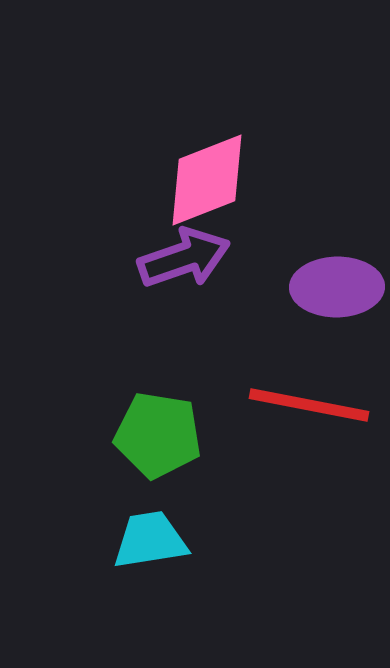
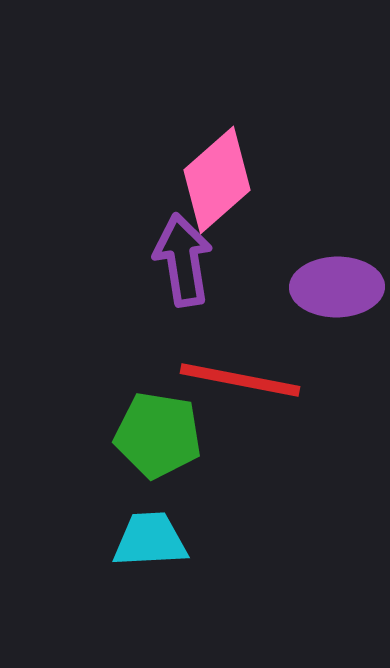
pink diamond: moved 10 px right; rotated 20 degrees counterclockwise
purple arrow: moved 1 px left, 2 px down; rotated 80 degrees counterclockwise
red line: moved 69 px left, 25 px up
cyan trapezoid: rotated 6 degrees clockwise
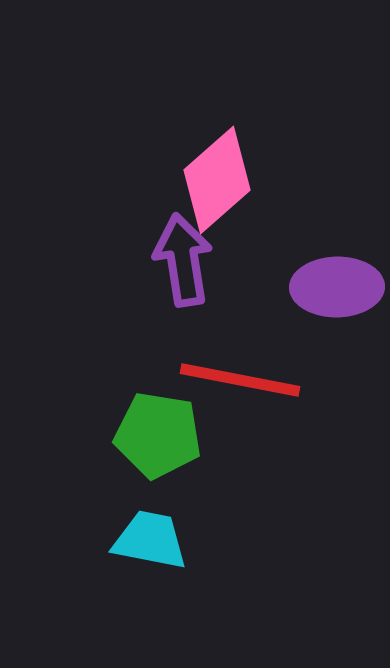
cyan trapezoid: rotated 14 degrees clockwise
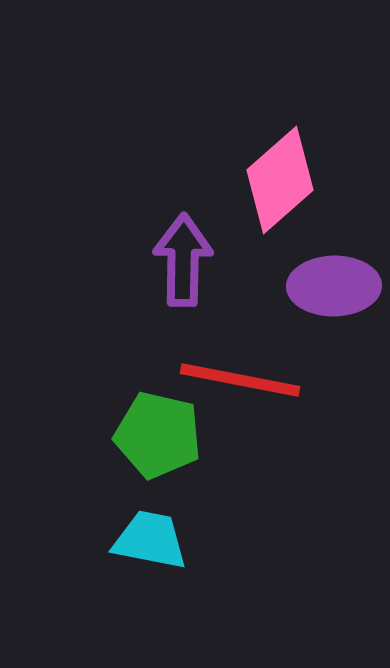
pink diamond: moved 63 px right
purple arrow: rotated 10 degrees clockwise
purple ellipse: moved 3 px left, 1 px up
green pentagon: rotated 4 degrees clockwise
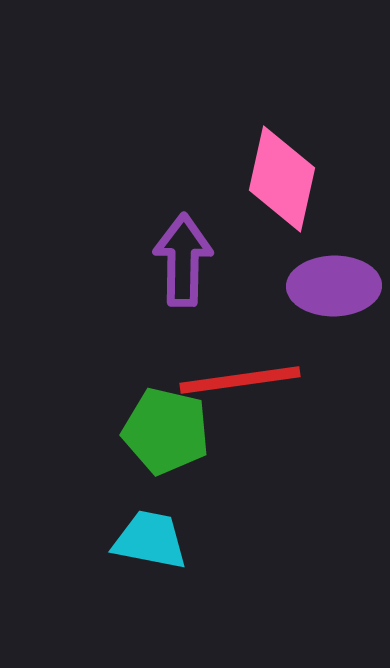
pink diamond: moved 2 px right, 1 px up; rotated 36 degrees counterclockwise
red line: rotated 19 degrees counterclockwise
green pentagon: moved 8 px right, 4 px up
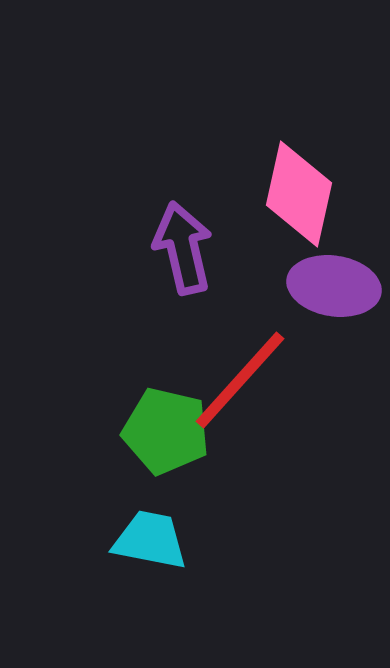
pink diamond: moved 17 px right, 15 px down
purple arrow: moved 12 px up; rotated 14 degrees counterclockwise
purple ellipse: rotated 10 degrees clockwise
red line: rotated 40 degrees counterclockwise
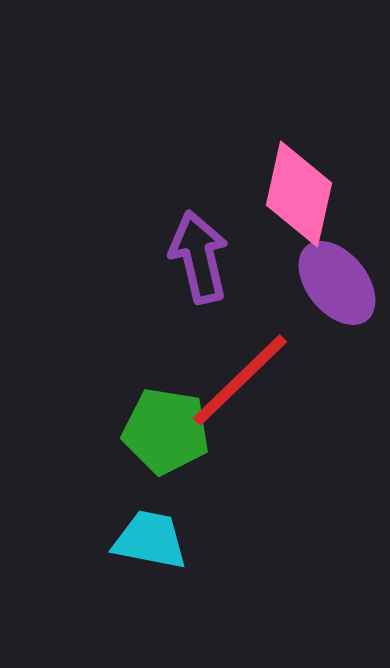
purple arrow: moved 16 px right, 9 px down
purple ellipse: moved 3 px right, 3 px up; rotated 42 degrees clockwise
red line: rotated 4 degrees clockwise
green pentagon: rotated 4 degrees counterclockwise
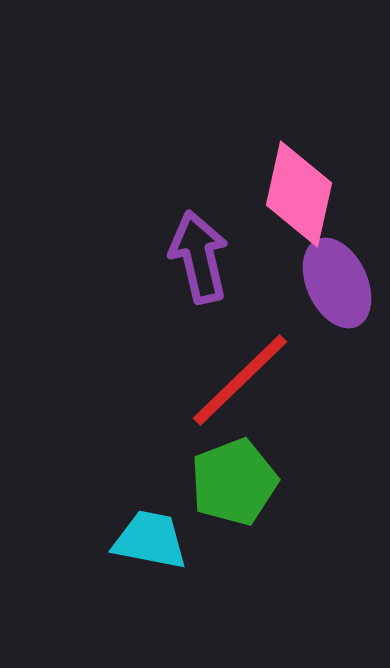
purple ellipse: rotated 14 degrees clockwise
green pentagon: moved 68 px right, 51 px down; rotated 30 degrees counterclockwise
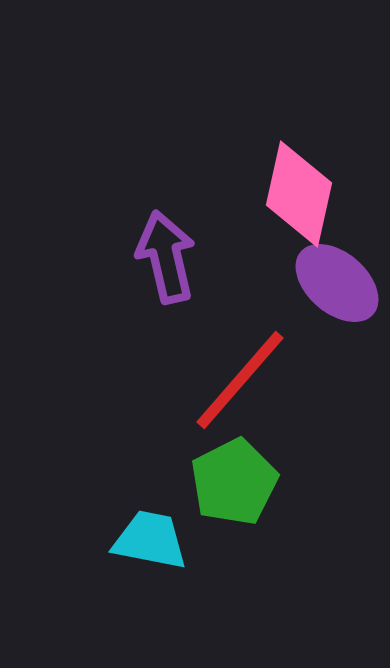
purple arrow: moved 33 px left
purple ellipse: rotated 24 degrees counterclockwise
red line: rotated 5 degrees counterclockwise
green pentagon: rotated 6 degrees counterclockwise
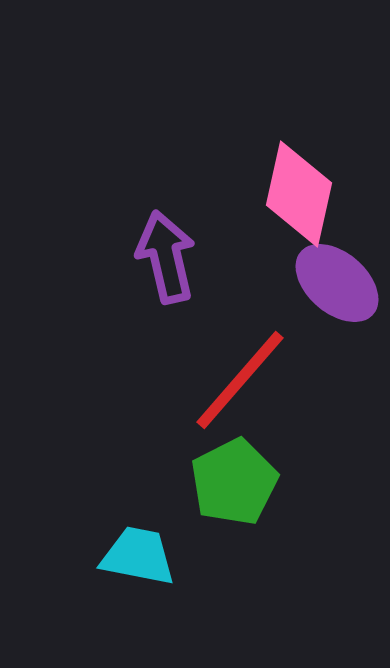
cyan trapezoid: moved 12 px left, 16 px down
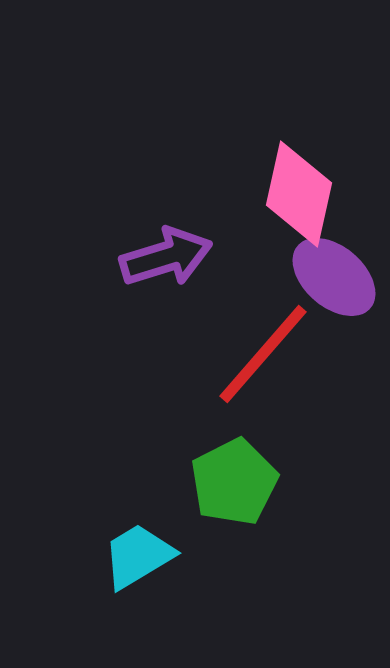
purple arrow: rotated 86 degrees clockwise
purple ellipse: moved 3 px left, 6 px up
red line: moved 23 px right, 26 px up
cyan trapezoid: rotated 42 degrees counterclockwise
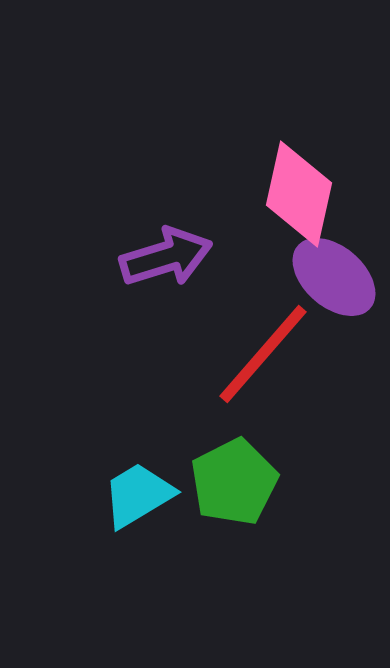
cyan trapezoid: moved 61 px up
